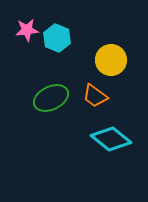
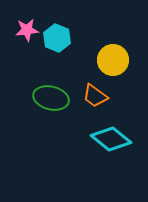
yellow circle: moved 2 px right
green ellipse: rotated 40 degrees clockwise
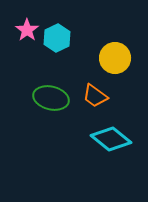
pink star: rotated 30 degrees counterclockwise
cyan hexagon: rotated 12 degrees clockwise
yellow circle: moved 2 px right, 2 px up
